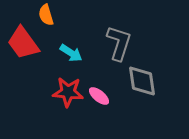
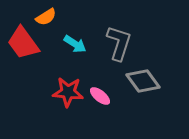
orange semicircle: moved 2 px down; rotated 105 degrees counterclockwise
cyan arrow: moved 4 px right, 9 px up
gray diamond: moved 1 px right; rotated 28 degrees counterclockwise
pink ellipse: moved 1 px right
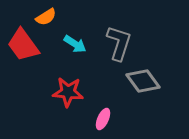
red trapezoid: moved 2 px down
pink ellipse: moved 3 px right, 23 px down; rotated 75 degrees clockwise
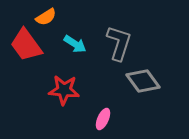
red trapezoid: moved 3 px right
red star: moved 4 px left, 2 px up
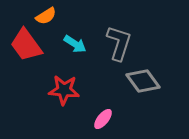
orange semicircle: moved 1 px up
pink ellipse: rotated 15 degrees clockwise
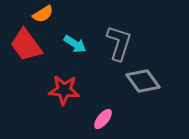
orange semicircle: moved 3 px left, 2 px up
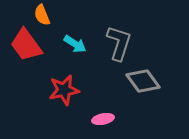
orange semicircle: moved 1 px left, 1 px down; rotated 100 degrees clockwise
red star: rotated 16 degrees counterclockwise
pink ellipse: rotated 40 degrees clockwise
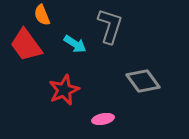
gray L-shape: moved 9 px left, 17 px up
red star: rotated 12 degrees counterclockwise
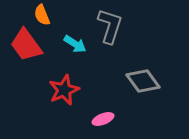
pink ellipse: rotated 10 degrees counterclockwise
